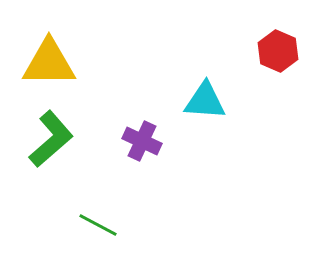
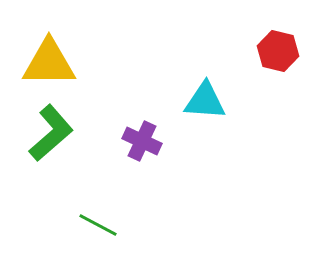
red hexagon: rotated 9 degrees counterclockwise
green L-shape: moved 6 px up
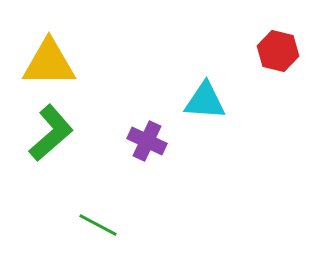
purple cross: moved 5 px right
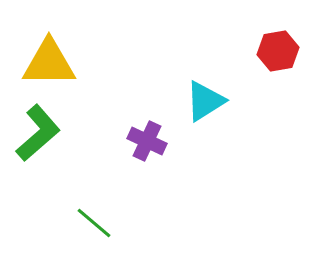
red hexagon: rotated 24 degrees counterclockwise
cyan triangle: rotated 36 degrees counterclockwise
green L-shape: moved 13 px left
green line: moved 4 px left, 2 px up; rotated 12 degrees clockwise
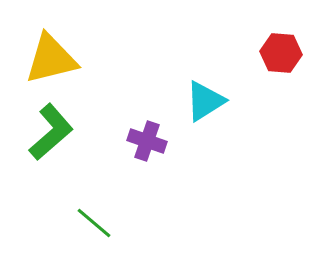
red hexagon: moved 3 px right, 2 px down; rotated 15 degrees clockwise
yellow triangle: moved 2 px right, 4 px up; rotated 14 degrees counterclockwise
green L-shape: moved 13 px right, 1 px up
purple cross: rotated 6 degrees counterclockwise
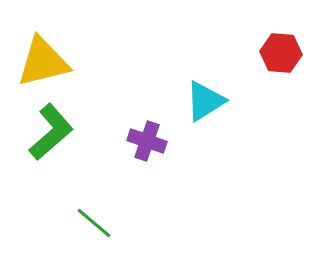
yellow triangle: moved 8 px left, 3 px down
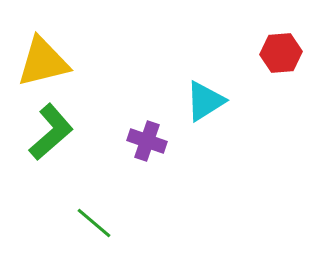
red hexagon: rotated 9 degrees counterclockwise
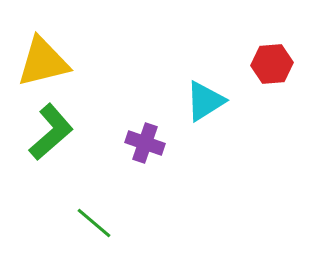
red hexagon: moved 9 px left, 11 px down
purple cross: moved 2 px left, 2 px down
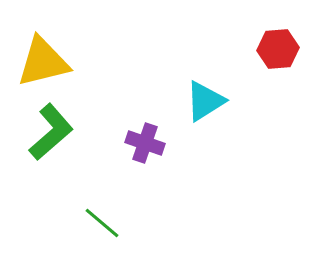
red hexagon: moved 6 px right, 15 px up
green line: moved 8 px right
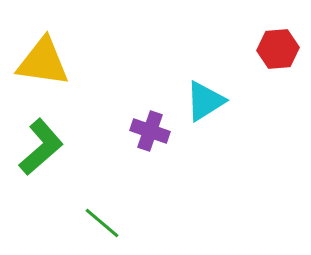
yellow triangle: rotated 22 degrees clockwise
green L-shape: moved 10 px left, 15 px down
purple cross: moved 5 px right, 12 px up
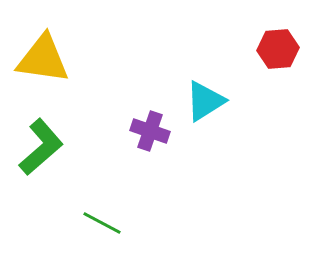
yellow triangle: moved 3 px up
green line: rotated 12 degrees counterclockwise
